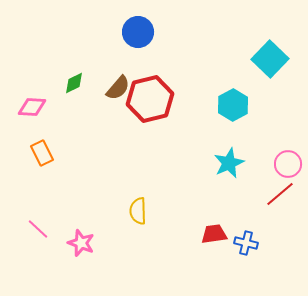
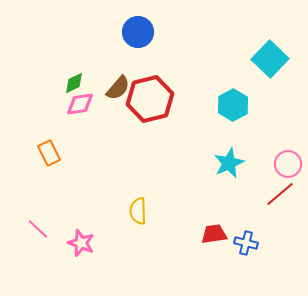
pink diamond: moved 48 px right, 3 px up; rotated 12 degrees counterclockwise
orange rectangle: moved 7 px right
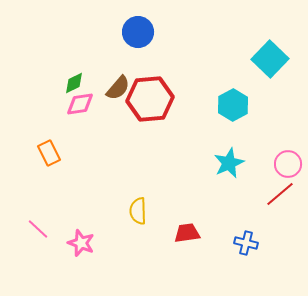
red hexagon: rotated 9 degrees clockwise
red trapezoid: moved 27 px left, 1 px up
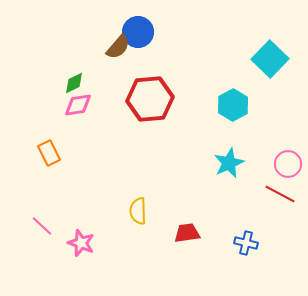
brown semicircle: moved 41 px up
pink diamond: moved 2 px left, 1 px down
red line: rotated 68 degrees clockwise
pink line: moved 4 px right, 3 px up
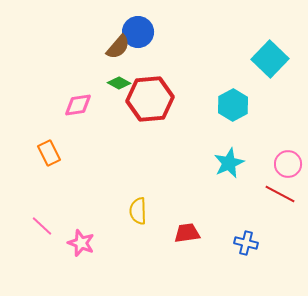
green diamond: moved 45 px right; rotated 55 degrees clockwise
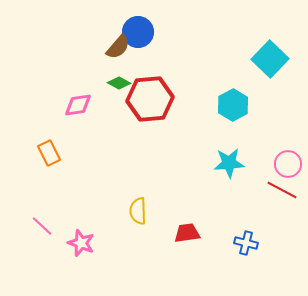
cyan star: rotated 20 degrees clockwise
red line: moved 2 px right, 4 px up
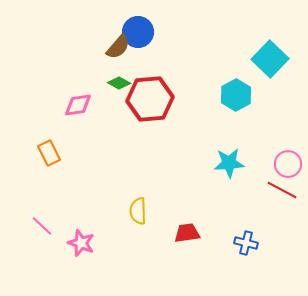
cyan hexagon: moved 3 px right, 10 px up
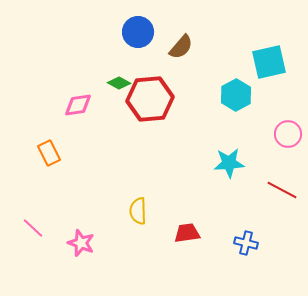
brown semicircle: moved 63 px right
cyan square: moved 1 px left, 3 px down; rotated 33 degrees clockwise
pink circle: moved 30 px up
pink line: moved 9 px left, 2 px down
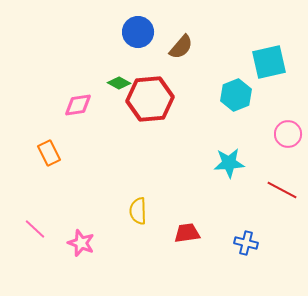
cyan hexagon: rotated 8 degrees clockwise
pink line: moved 2 px right, 1 px down
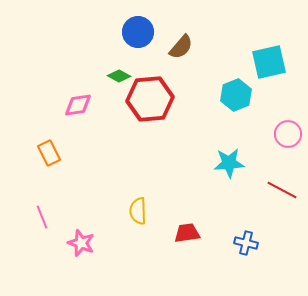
green diamond: moved 7 px up
pink line: moved 7 px right, 12 px up; rotated 25 degrees clockwise
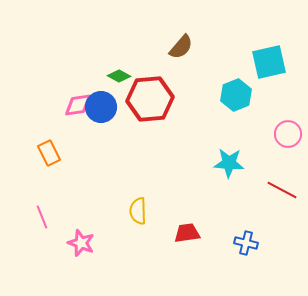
blue circle: moved 37 px left, 75 px down
cyan star: rotated 8 degrees clockwise
